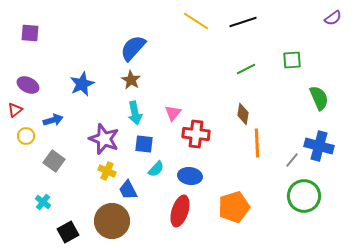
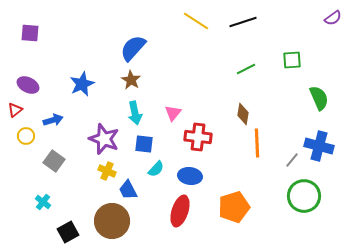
red cross: moved 2 px right, 3 px down
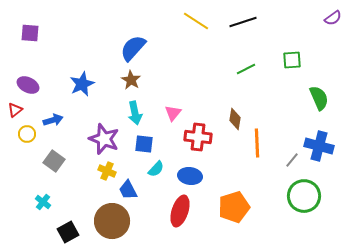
brown diamond: moved 8 px left, 5 px down
yellow circle: moved 1 px right, 2 px up
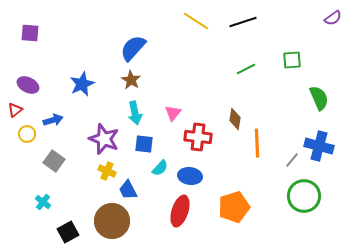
cyan semicircle: moved 4 px right, 1 px up
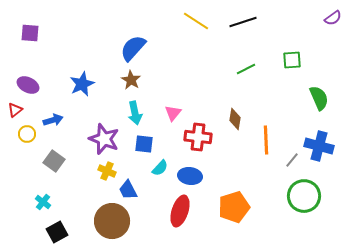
orange line: moved 9 px right, 3 px up
black square: moved 11 px left
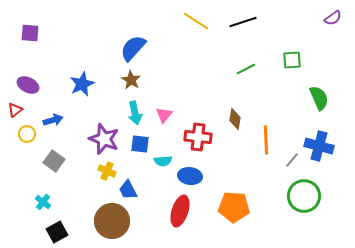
pink triangle: moved 9 px left, 2 px down
blue square: moved 4 px left
cyan semicircle: moved 3 px right, 7 px up; rotated 42 degrees clockwise
orange pentagon: rotated 20 degrees clockwise
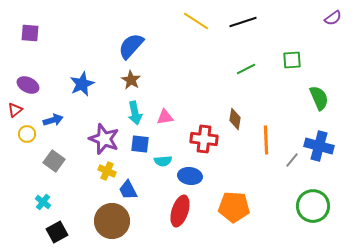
blue semicircle: moved 2 px left, 2 px up
pink triangle: moved 1 px right, 2 px down; rotated 42 degrees clockwise
red cross: moved 6 px right, 2 px down
green circle: moved 9 px right, 10 px down
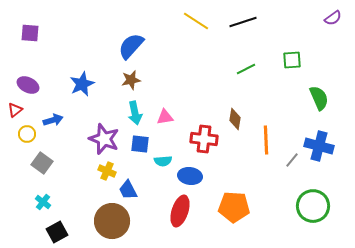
brown star: rotated 30 degrees clockwise
gray square: moved 12 px left, 2 px down
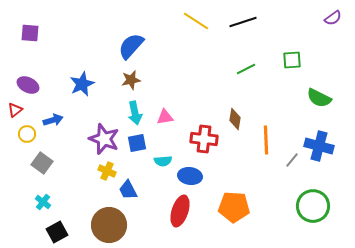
green semicircle: rotated 140 degrees clockwise
blue square: moved 3 px left, 1 px up; rotated 18 degrees counterclockwise
brown circle: moved 3 px left, 4 px down
